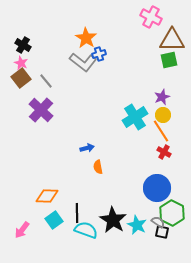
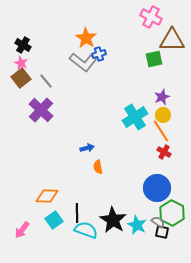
green square: moved 15 px left, 1 px up
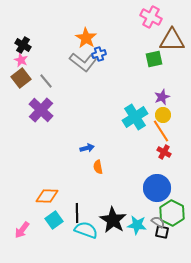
pink star: moved 3 px up
cyan star: rotated 18 degrees counterclockwise
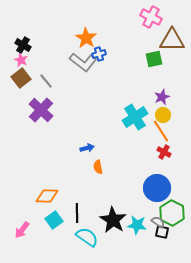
cyan semicircle: moved 1 px right, 7 px down; rotated 15 degrees clockwise
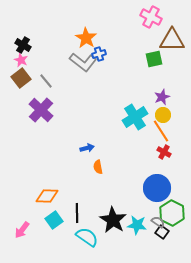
black square: rotated 24 degrees clockwise
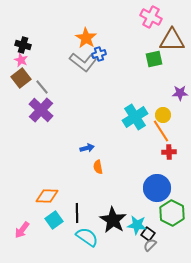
black cross: rotated 14 degrees counterclockwise
gray line: moved 4 px left, 6 px down
purple star: moved 18 px right, 4 px up; rotated 21 degrees clockwise
red cross: moved 5 px right; rotated 32 degrees counterclockwise
gray semicircle: moved 8 px left, 23 px down; rotated 80 degrees counterclockwise
black square: moved 14 px left, 2 px down
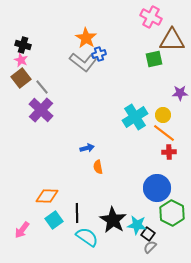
orange line: moved 3 px right, 2 px down; rotated 20 degrees counterclockwise
gray semicircle: moved 2 px down
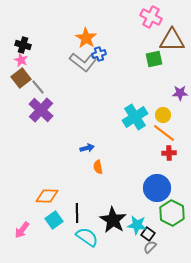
gray line: moved 4 px left
red cross: moved 1 px down
